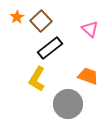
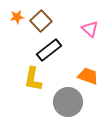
orange star: rotated 24 degrees clockwise
black rectangle: moved 1 px left, 2 px down
yellow L-shape: moved 4 px left; rotated 20 degrees counterclockwise
gray circle: moved 2 px up
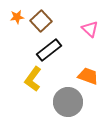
yellow L-shape: rotated 25 degrees clockwise
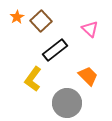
orange star: rotated 24 degrees counterclockwise
black rectangle: moved 6 px right
orange trapezoid: rotated 25 degrees clockwise
gray circle: moved 1 px left, 1 px down
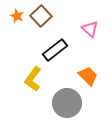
orange star: moved 1 px up; rotated 16 degrees counterclockwise
brown square: moved 5 px up
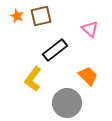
brown square: rotated 30 degrees clockwise
